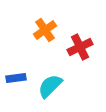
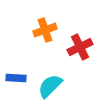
orange cross: rotated 15 degrees clockwise
blue rectangle: rotated 12 degrees clockwise
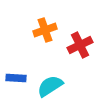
red cross: moved 2 px up
cyan semicircle: rotated 12 degrees clockwise
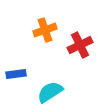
blue rectangle: moved 4 px up; rotated 12 degrees counterclockwise
cyan semicircle: moved 6 px down
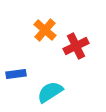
orange cross: rotated 30 degrees counterclockwise
red cross: moved 4 px left, 1 px down
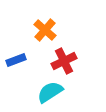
red cross: moved 12 px left, 15 px down
blue rectangle: moved 14 px up; rotated 12 degrees counterclockwise
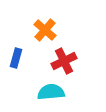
blue rectangle: moved 2 px up; rotated 54 degrees counterclockwise
cyan semicircle: moved 1 px right; rotated 28 degrees clockwise
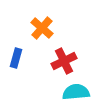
orange cross: moved 3 px left, 2 px up
cyan semicircle: moved 25 px right
